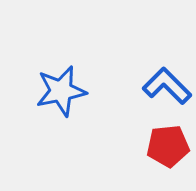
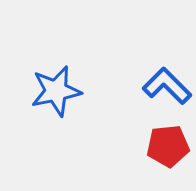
blue star: moved 5 px left
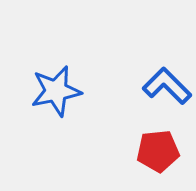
red pentagon: moved 10 px left, 5 px down
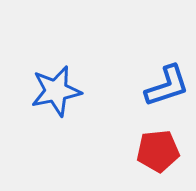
blue L-shape: rotated 117 degrees clockwise
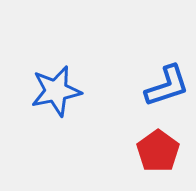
red pentagon: rotated 30 degrees counterclockwise
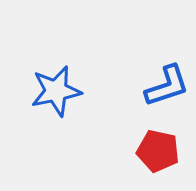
red pentagon: rotated 24 degrees counterclockwise
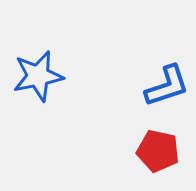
blue star: moved 18 px left, 15 px up
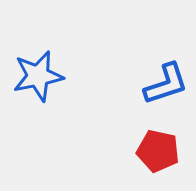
blue L-shape: moved 1 px left, 2 px up
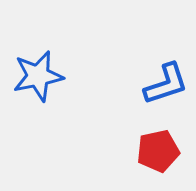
red pentagon: rotated 24 degrees counterclockwise
